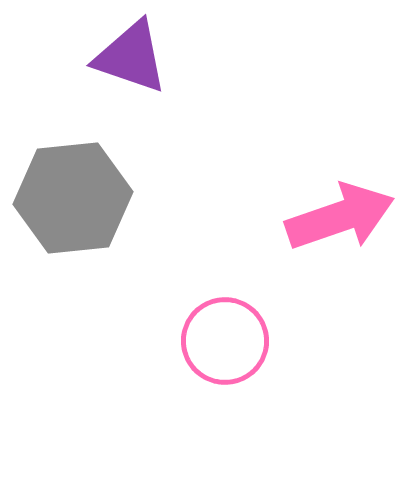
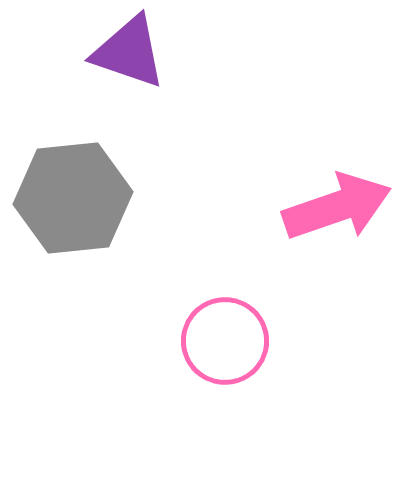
purple triangle: moved 2 px left, 5 px up
pink arrow: moved 3 px left, 10 px up
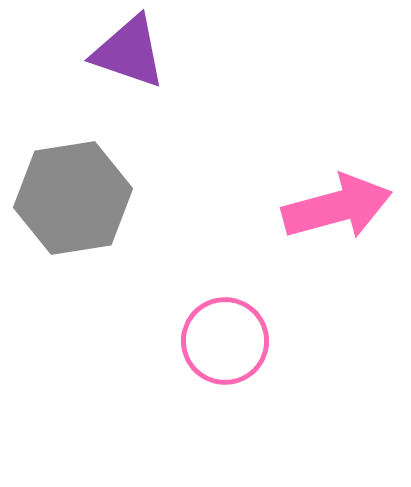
gray hexagon: rotated 3 degrees counterclockwise
pink arrow: rotated 4 degrees clockwise
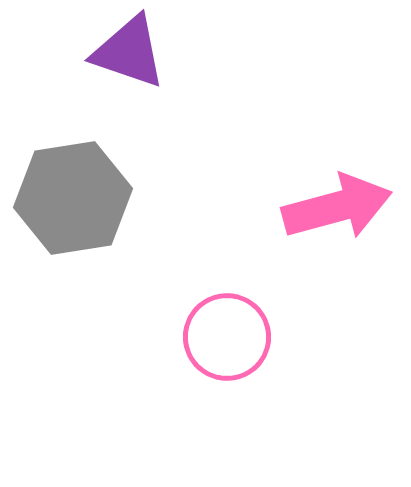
pink circle: moved 2 px right, 4 px up
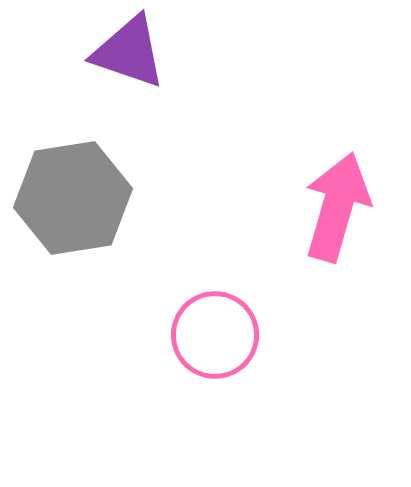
pink arrow: rotated 59 degrees counterclockwise
pink circle: moved 12 px left, 2 px up
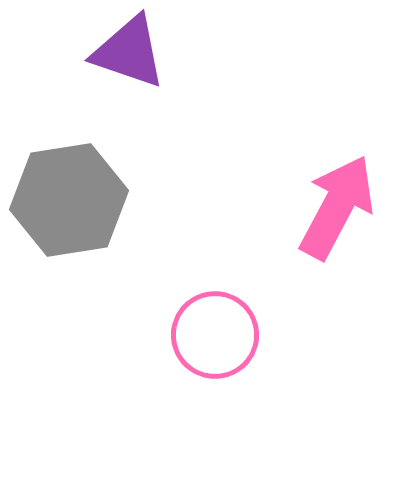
gray hexagon: moved 4 px left, 2 px down
pink arrow: rotated 12 degrees clockwise
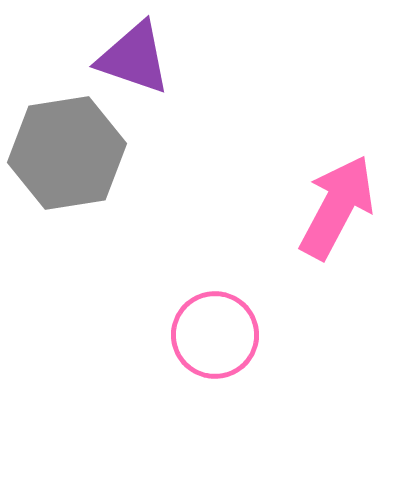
purple triangle: moved 5 px right, 6 px down
gray hexagon: moved 2 px left, 47 px up
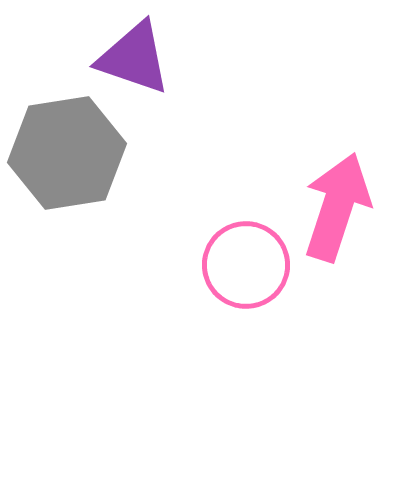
pink arrow: rotated 10 degrees counterclockwise
pink circle: moved 31 px right, 70 px up
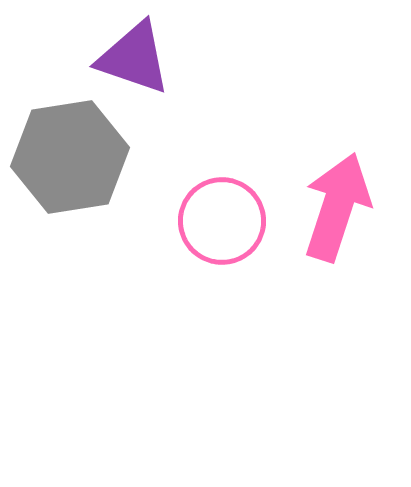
gray hexagon: moved 3 px right, 4 px down
pink circle: moved 24 px left, 44 px up
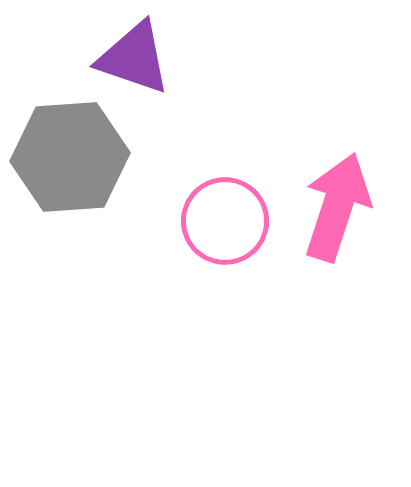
gray hexagon: rotated 5 degrees clockwise
pink circle: moved 3 px right
